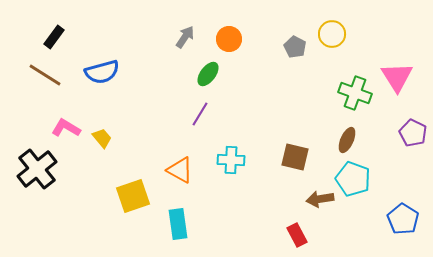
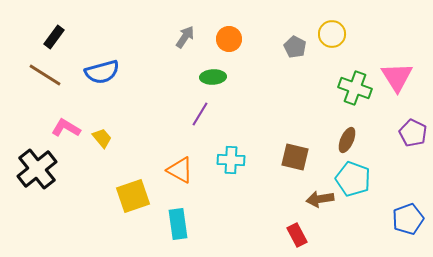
green ellipse: moved 5 px right, 3 px down; rotated 50 degrees clockwise
green cross: moved 5 px up
blue pentagon: moved 5 px right; rotated 20 degrees clockwise
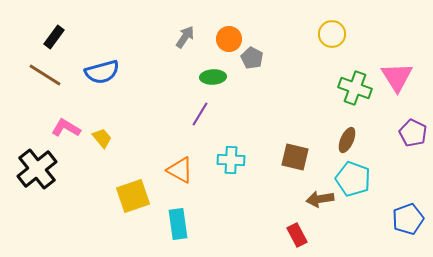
gray pentagon: moved 43 px left, 11 px down
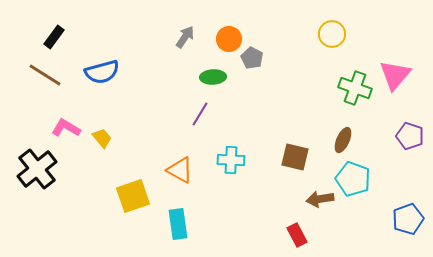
pink triangle: moved 2 px left, 2 px up; rotated 12 degrees clockwise
purple pentagon: moved 3 px left, 3 px down; rotated 8 degrees counterclockwise
brown ellipse: moved 4 px left
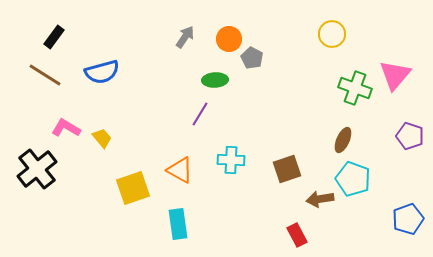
green ellipse: moved 2 px right, 3 px down
brown square: moved 8 px left, 12 px down; rotated 32 degrees counterclockwise
yellow square: moved 8 px up
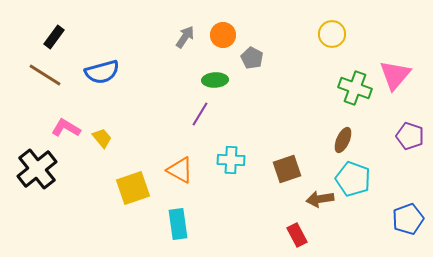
orange circle: moved 6 px left, 4 px up
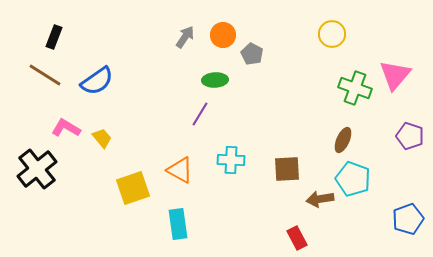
black rectangle: rotated 15 degrees counterclockwise
gray pentagon: moved 4 px up
blue semicircle: moved 5 px left, 9 px down; rotated 20 degrees counterclockwise
brown square: rotated 16 degrees clockwise
red rectangle: moved 3 px down
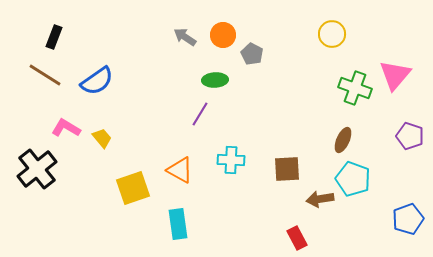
gray arrow: rotated 90 degrees counterclockwise
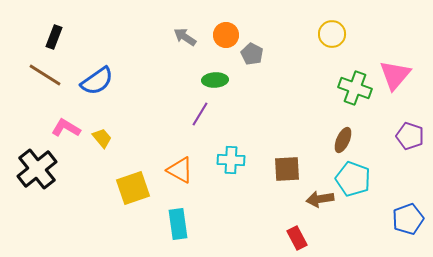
orange circle: moved 3 px right
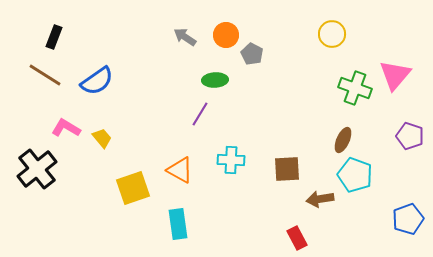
cyan pentagon: moved 2 px right, 4 px up
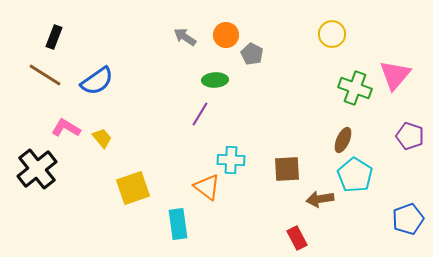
orange triangle: moved 27 px right, 17 px down; rotated 8 degrees clockwise
cyan pentagon: rotated 12 degrees clockwise
